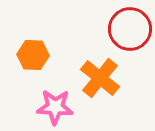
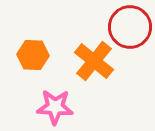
red circle: moved 2 px up
orange cross: moved 6 px left, 17 px up
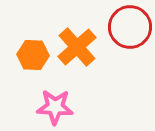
orange cross: moved 17 px left, 14 px up; rotated 9 degrees clockwise
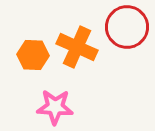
red circle: moved 3 px left
orange cross: rotated 24 degrees counterclockwise
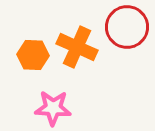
pink star: moved 2 px left, 1 px down
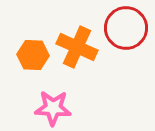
red circle: moved 1 px left, 1 px down
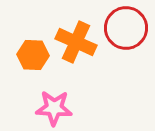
orange cross: moved 1 px left, 5 px up
pink star: moved 1 px right
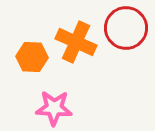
orange hexagon: moved 1 px left, 2 px down
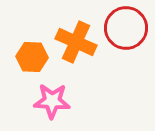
pink star: moved 2 px left, 7 px up
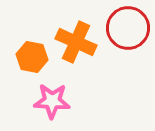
red circle: moved 2 px right
orange hexagon: rotated 8 degrees clockwise
